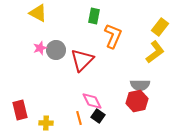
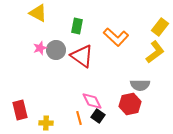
green rectangle: moved 17 px left, 10 px down
orange L-shape: moved 3 px right, 1 px down; rotated 110 degrees clockwise
red triangle: moved 4 px up; rotated 40 degrees counterclockwise
red hexagon: moved 7 px left, 3 px down
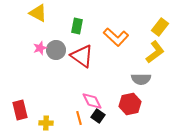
gray semicircle: moved 1 px right, 6 px up
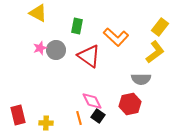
red triangle: moved 7 px right
red rectangle: moved 2 px left, 5 px down
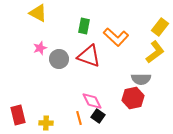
green rectangle: moved 7 px right
gray circle: moved 3 px right, 9 px down
red triangle: rotated 15 degrees counterclockwise
red hexagon: moved 3 px right, 6 px up
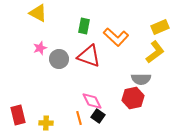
yellow rectangle: rotated 30 degrees clockwise
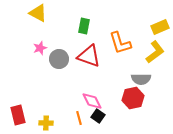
orange L-shape: moved 4 px right, 6 px down; rotated 30 degrees clockwise
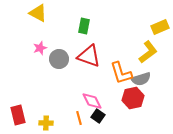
orange L-shape: moved 1 px right, 30 px down
yellow L-shape: moved 7 px left
gray semicircle: rotated 18 degrees counterclockwise
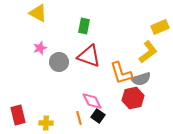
gray circle: moved 3 px down
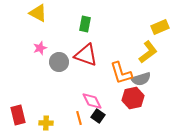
green rectangle: moved 1 px right, 2 px up
red triangle: moved 3 px left, 1 px up
